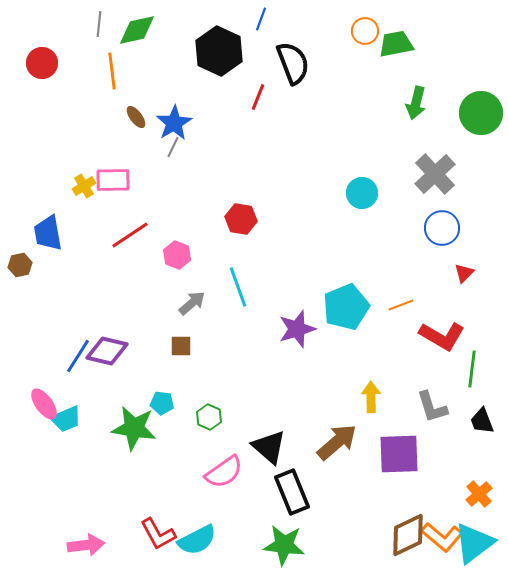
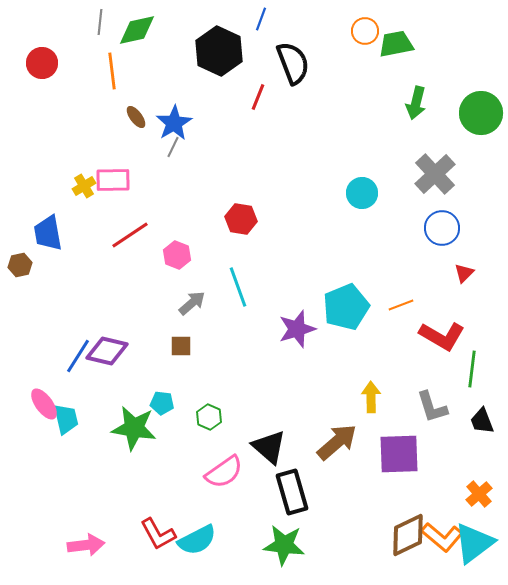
gray line at (99, 24): moved 1 px right, 2 px up
cyan trapezoid at (66, 419): rotated 80 degrees counterclockwise
black rectangle at (292, 492): rotated 6 degrees clockwise
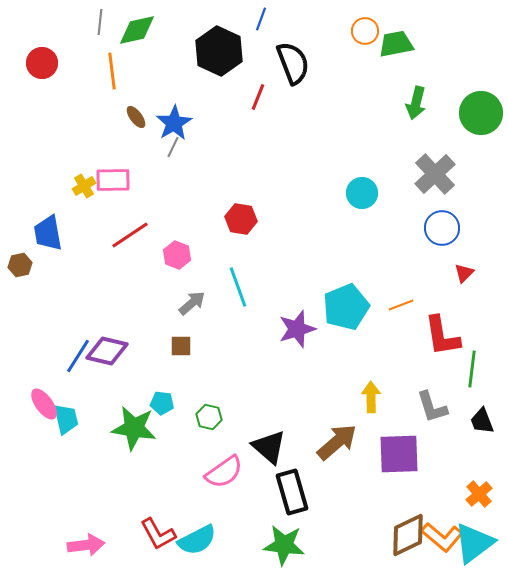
red L-shape at (442, 336): rotated 51 degrees clockwise
green hexagon at (209, 417): rotated 10 degrees counterclockwise
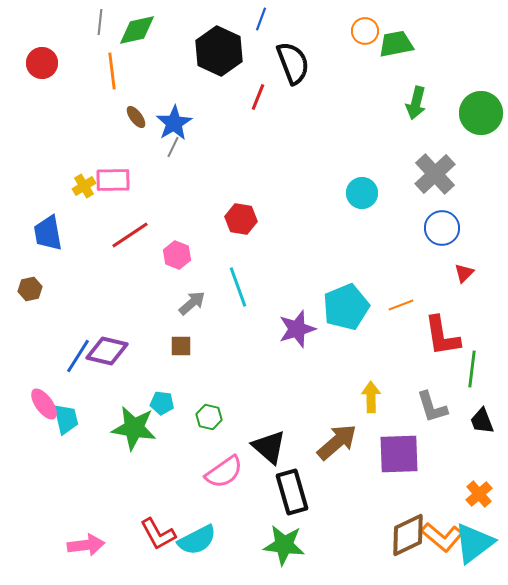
brown hexagon at (20, 265): moved 10 px right, 24 px down
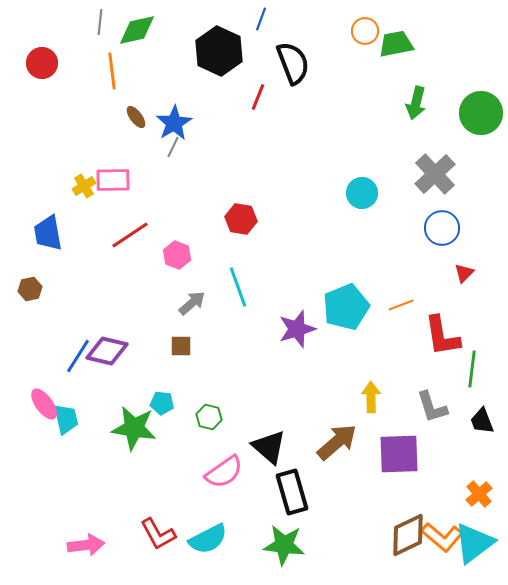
cyan semicircle at (197, 540): moved 11 px right, 1 px up
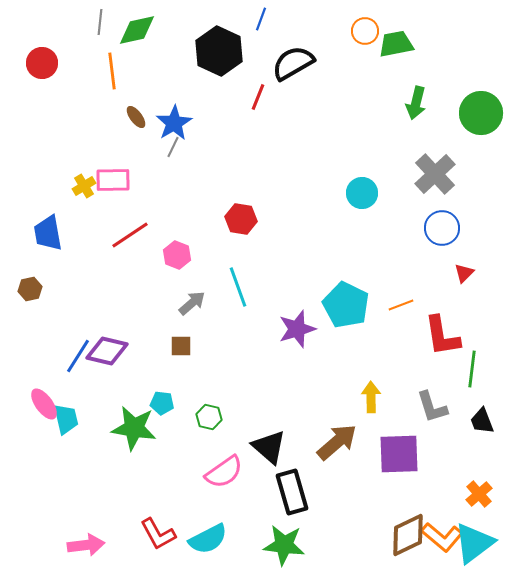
black semicircle at (293, 63): rotated 99 degrees counterclockwise
cyan pentagon at (346, 307): moved 2 px up; rotated 24 degrees counterclockwise
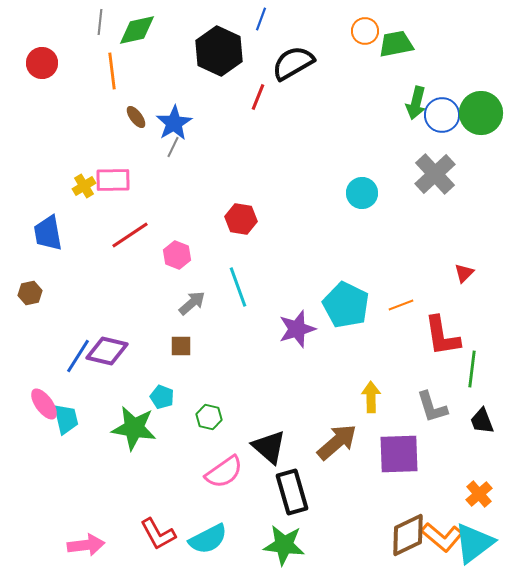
blue circle at (442, 228): moved 113 px up
brown hexagon at (30, 289): moved 4 px down
cyan pentagon at (162, 403): moved 6 px up; rotated 15 degrees clockwise
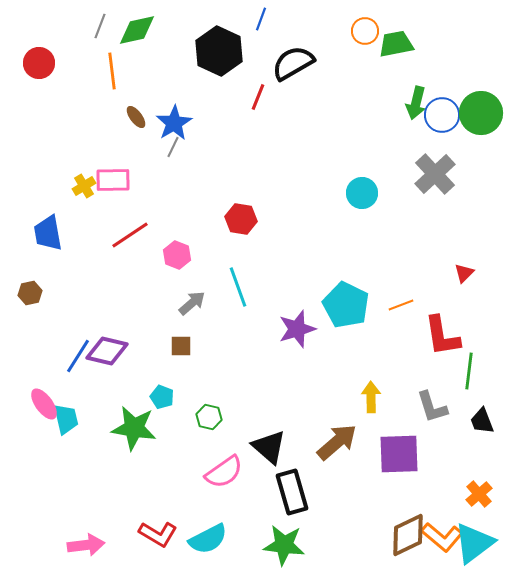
gray line at (100, 22): moved 4 px down; rotated 15 degrees clockwise
red circle at (42, 63): moved 3 px left
green line at (472, 369): moved 3 px left, 2 px down
red L-shape at (158, 534): rotated 30 degrees counterclockwise
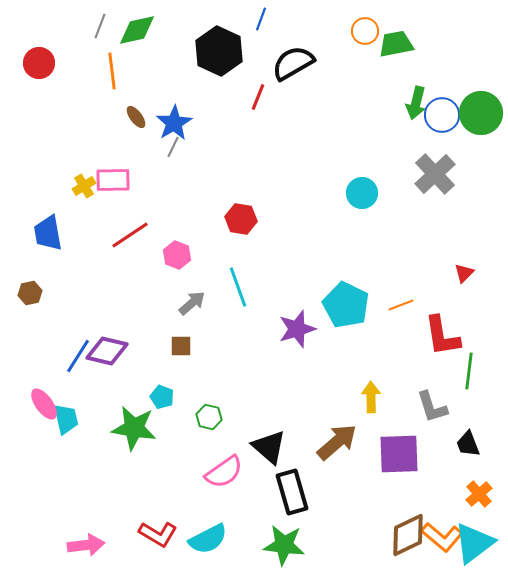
black trapezoid at (482, 421): moved 14 px left, 23 px down
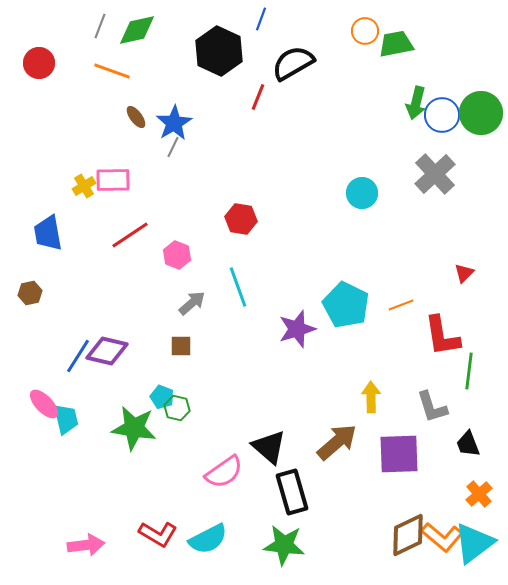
orange line at (112, 71): rotated 63 degrees counterclockwise
pink ellipse at (44, 404): rotated 8 degrees counterclockwise
green hexagon at (209, 417): moved 32 px left, 9 px up
